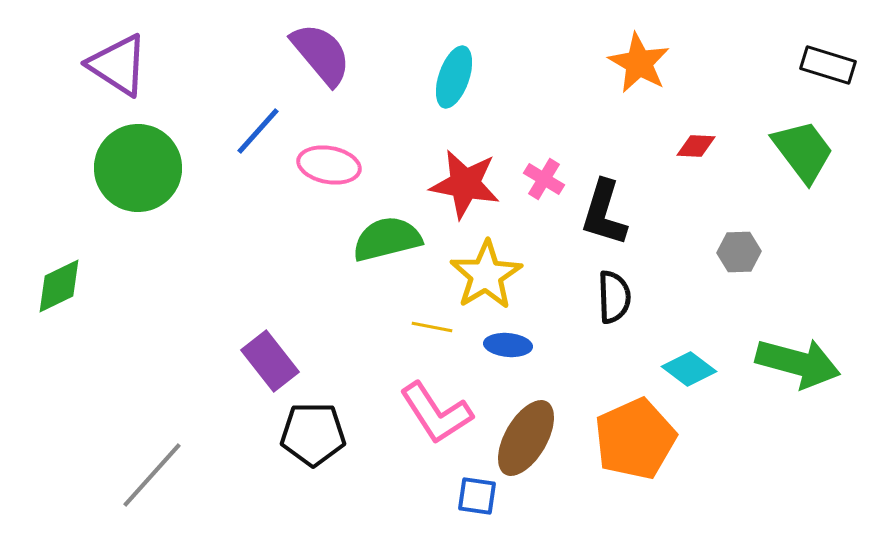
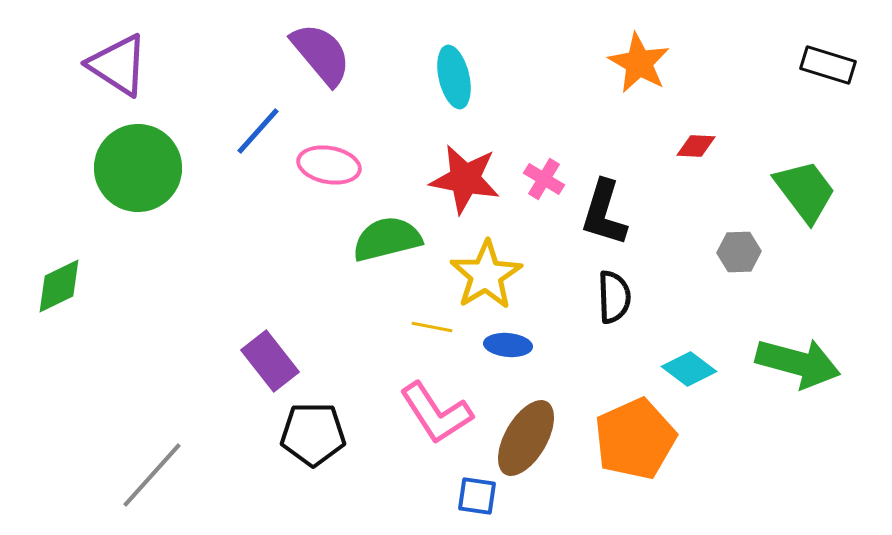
cyan ellipse: rotated 32 degrees counterclockwise
green trapezoid: moved 2 px right, 40 px down
red star: moved 5 px up
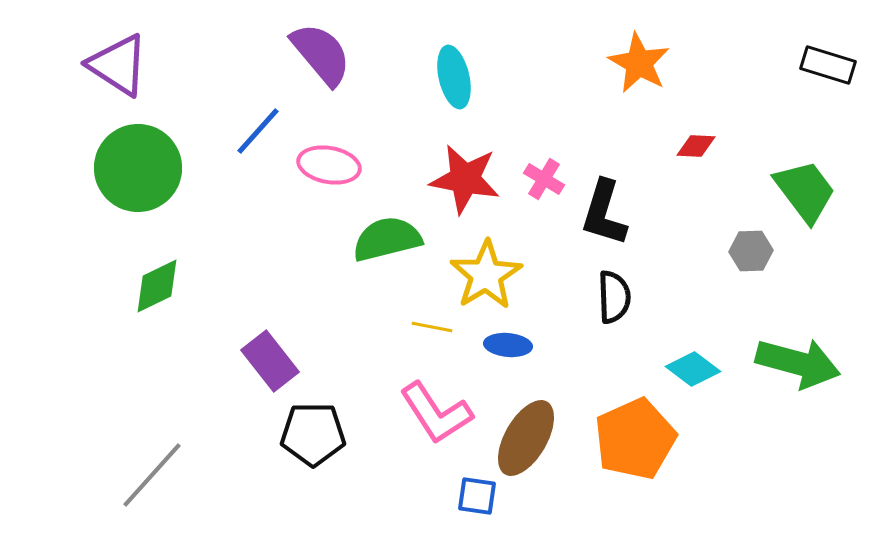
gray hexagon: moved 12 px right, 1 px up
green diamond: moved 98 px right
cyan diamond: moved 4 px right
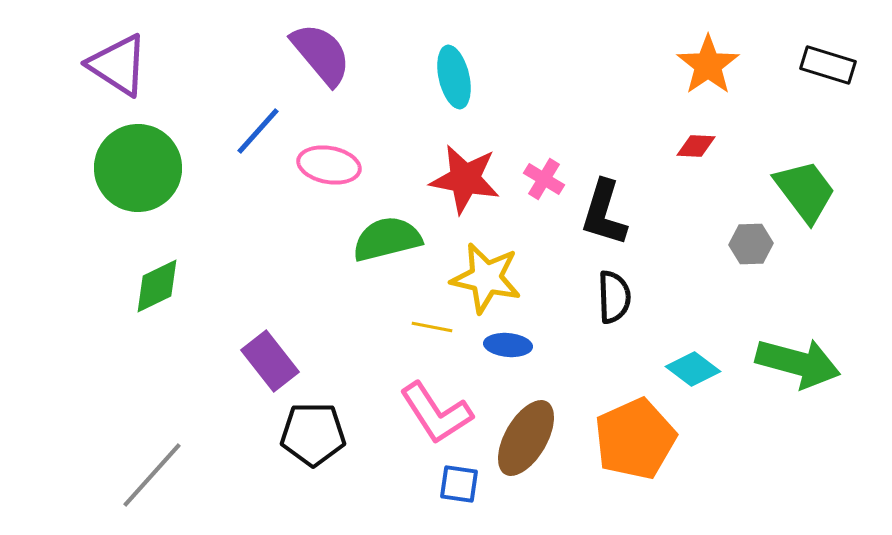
orange star: moved 69 px right, 2 px down; rotated 8 degrees clockwise
gray hexagon: moved 7 px up
yellow star: moved 3 px down; rotated 28 degrees counterclockwise
blue square: moved 18 px left, 12 px up
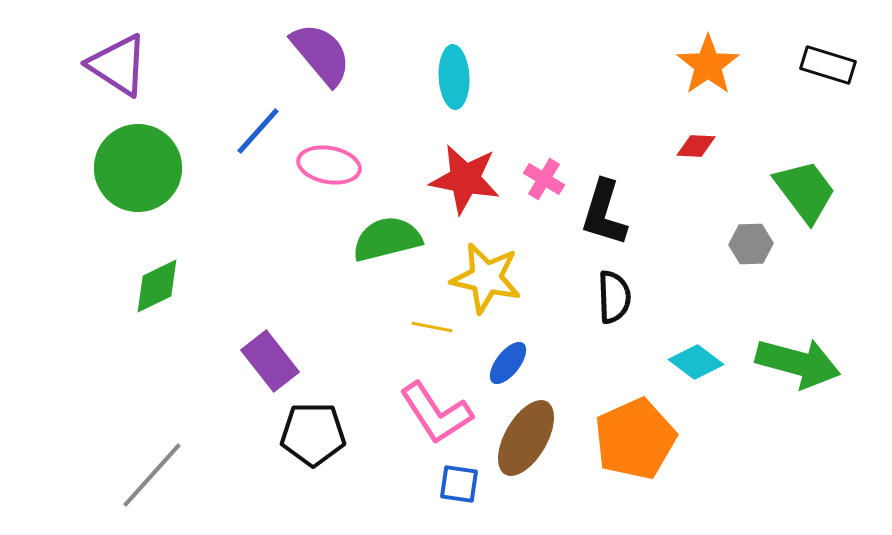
cyan ellipse: rotated 10 degrees clockwise
blue ellipse: moved 18 px down; rotated 57 degrees counterclockwise
cyan diamond: moved 3 px right, 7 px up
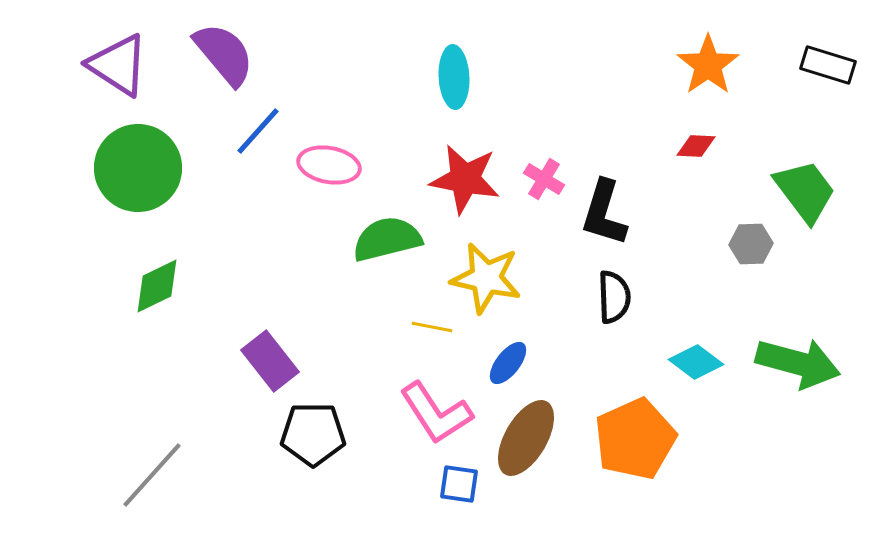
purple semicircle: moved 97 px left
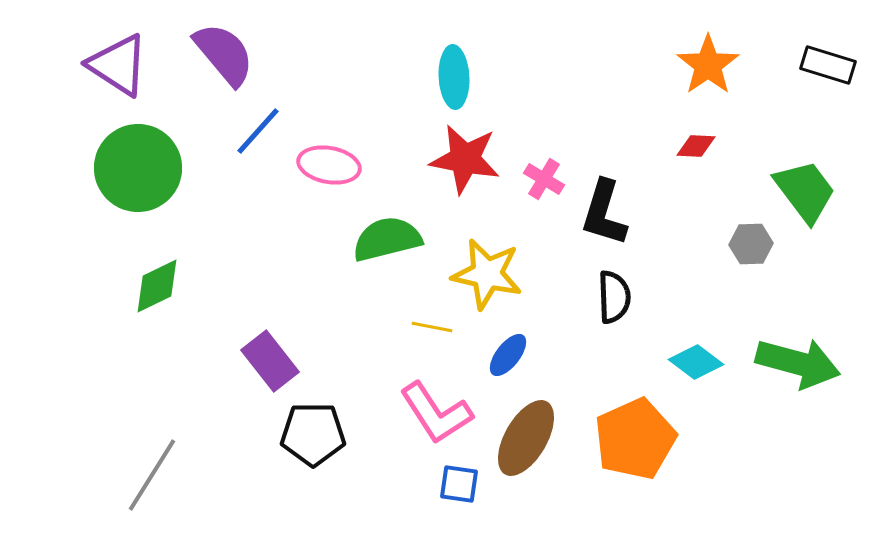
red star: moved 20 px up
yellow star: moved 1 px right, 4 px up
blue ellipse: moved 8 px up
gray line: rotated 10 degrees counterclockwise
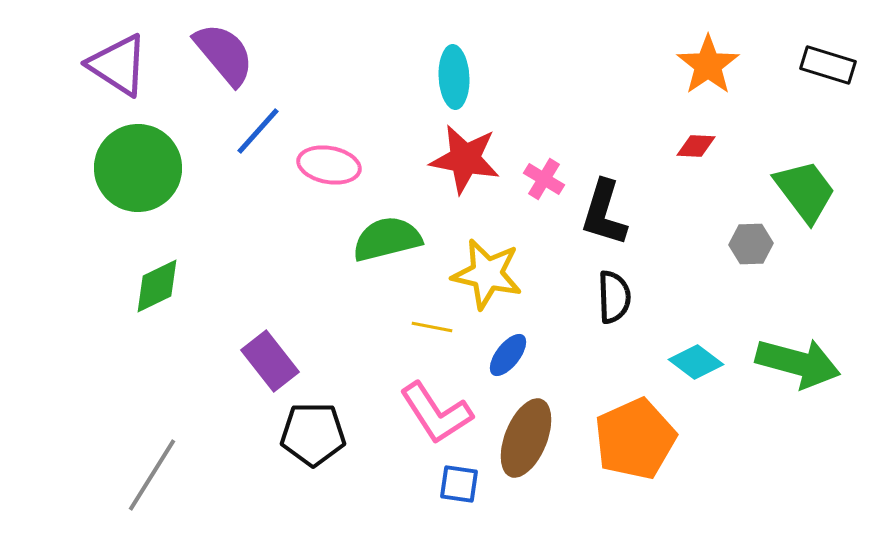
brown ellipse: rotated 8 degrees counterclockwise
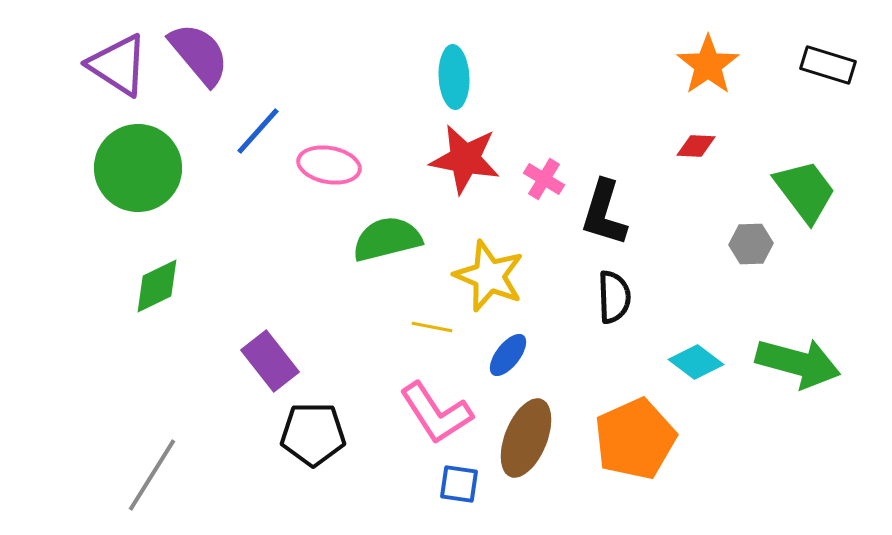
purple semicircle: moved 25 px left
yellow star: moved 2 px right, 2 px down; rotated 10 degrees clockwise
